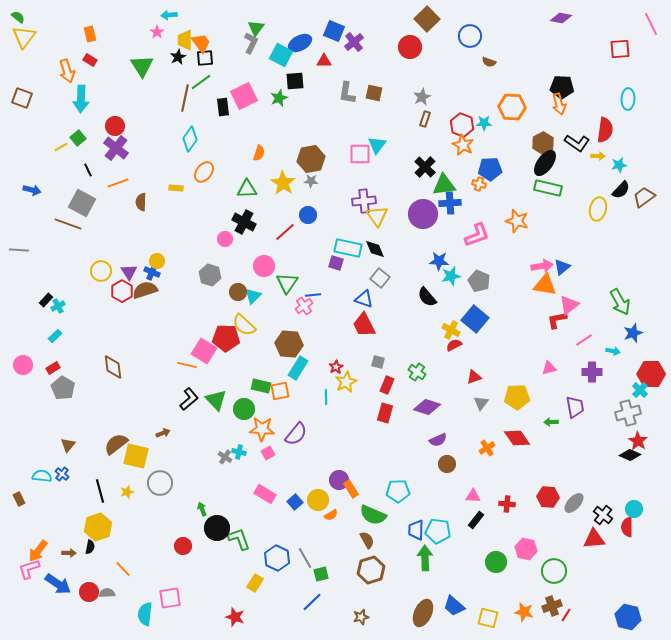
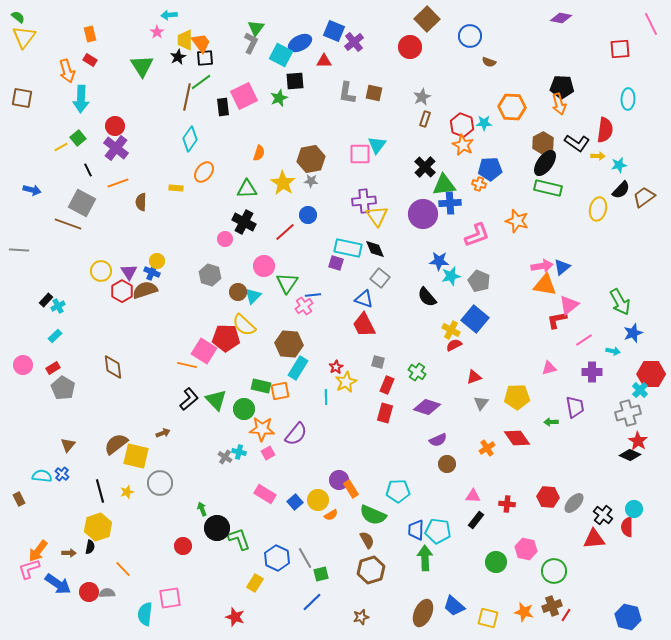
brown square at (22, 98): rotated 10 degrees counterclockwise
brown line at (185, 98): moved 2 px right, 1 px up
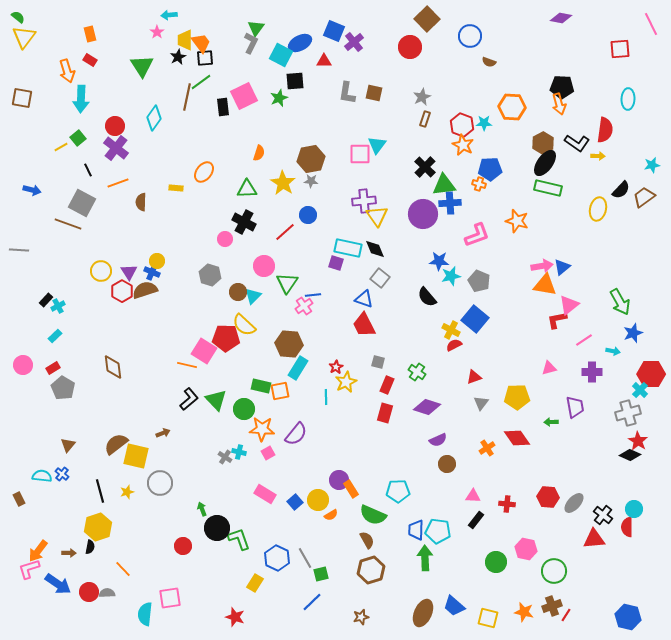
cyan diamond at (190, 139): moved 36 px left, 21 px up
cyan star at (619, 165): moved 33 px right
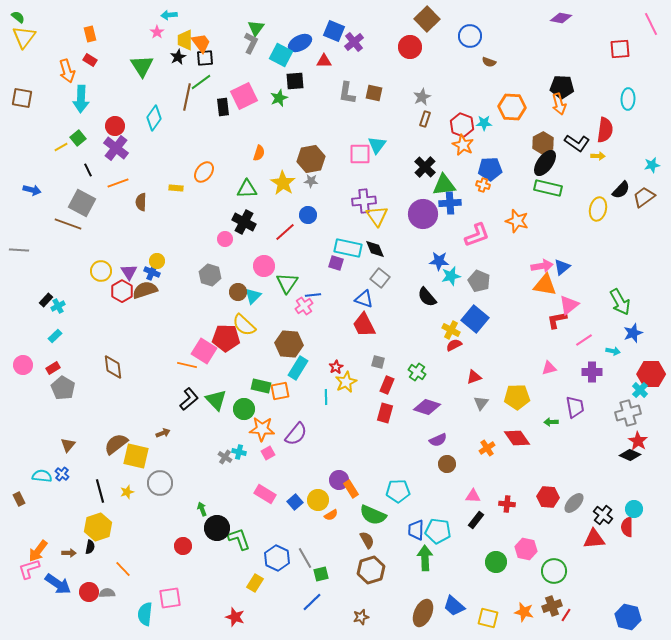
orange cross at (479, 184): moved 4 px right, 1 px down
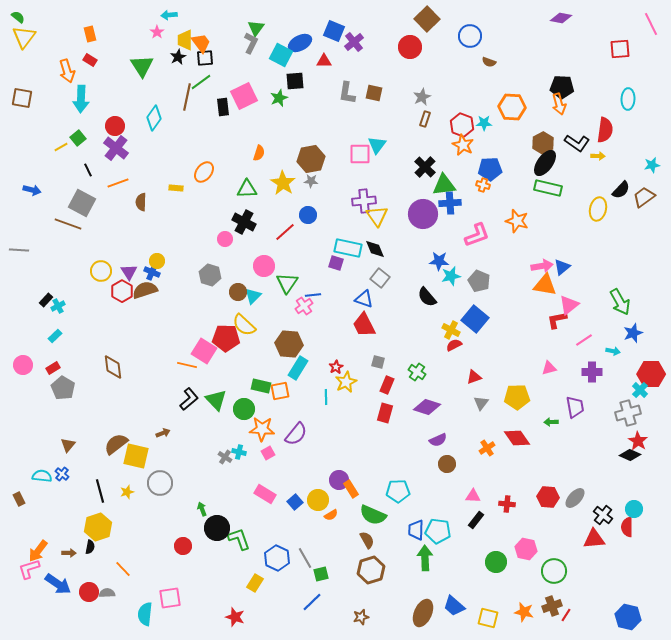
gray ellipse at (574, 503): moved 1 px right, 5 px up
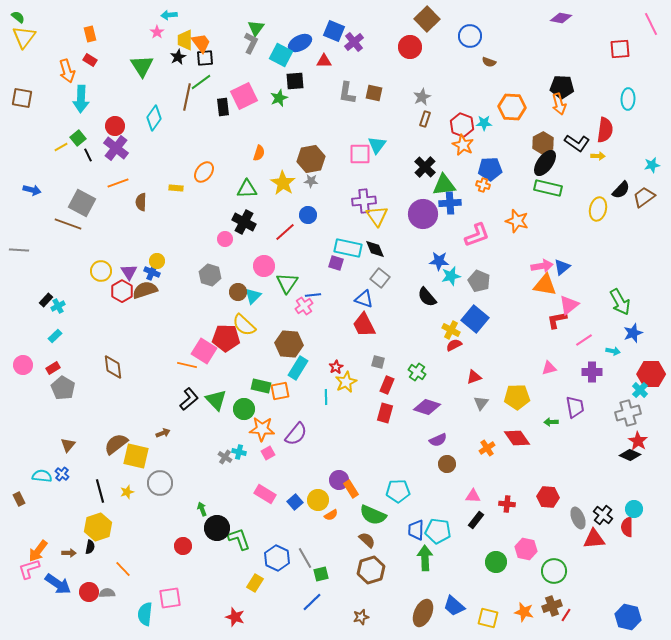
black line at (88, 170): moved 15 px up
gray ellipse at (575, 498): moved 3 px right, 20 px down; rotated 65 degrees counterclockwise
brown semicircle at (367, 540): rotated 18 degrees counterclockwise
